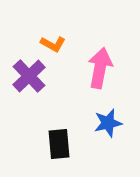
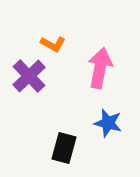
blue star: rotated 28 degrees clockwise
black rectangle: moved 5 px right, 4 px down; rotated 20 degrees clockwise
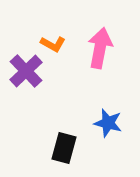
pink arrow: moved 20 px up
purple cross: moved 3 px left, 5 px up
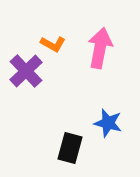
black rectangle: moved 6 px right
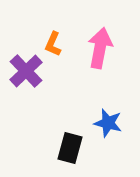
orange L-shape: rotated 85 degrees clockwise
